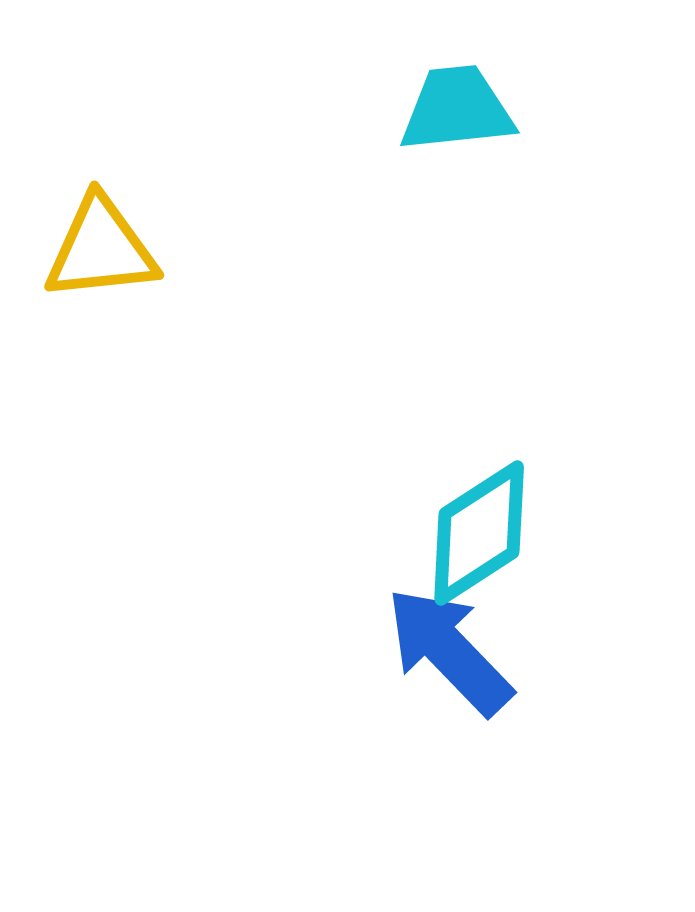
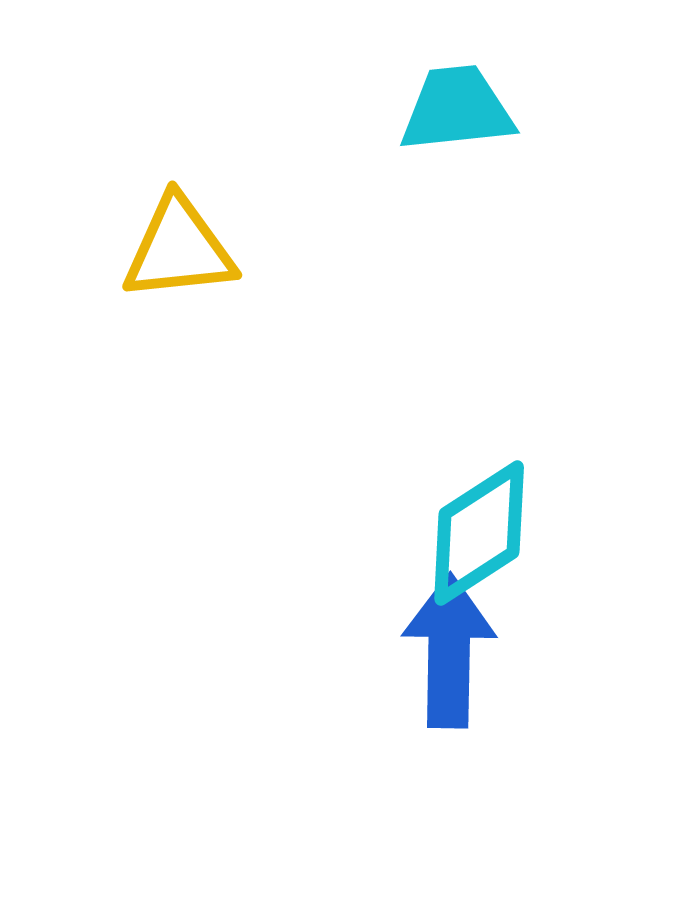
yellow triangle: moved 78 px right
blue arrow: rotated 45 degrees clockwise
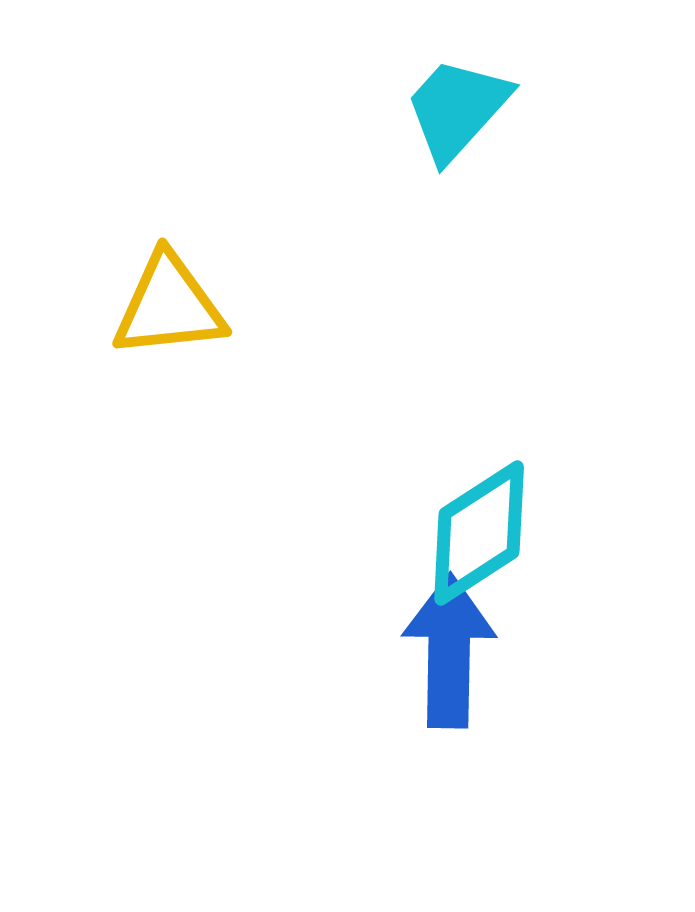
cyan trapezoid: rotated 42 degrees counterclockwise
yellow triangle: moved 10 px left, 57 px down
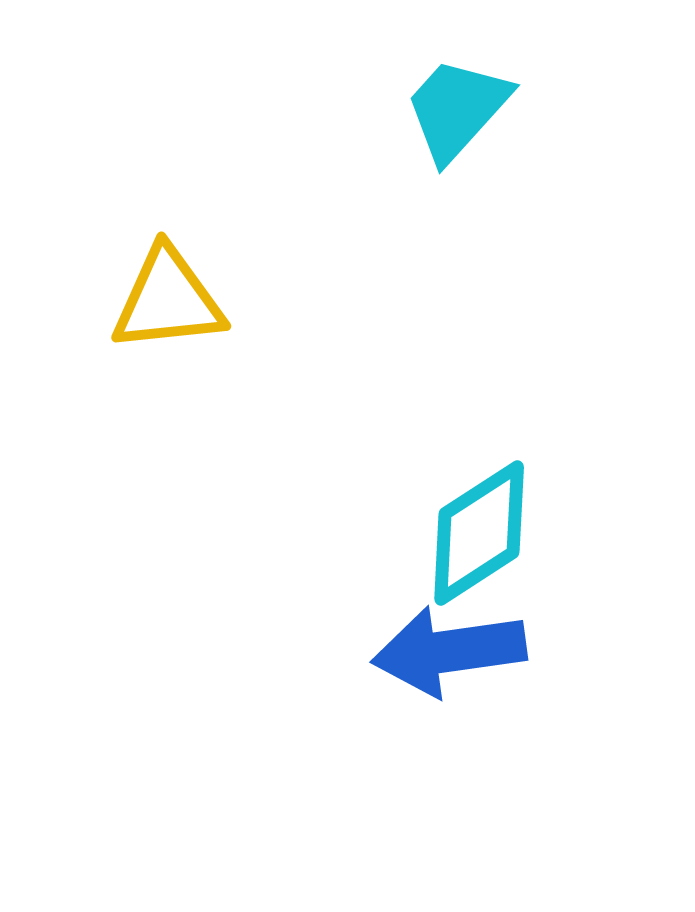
yellow triangle: moved 1 px left, 6 px up
blue arrow: rotated 99 degrees counterclockwise
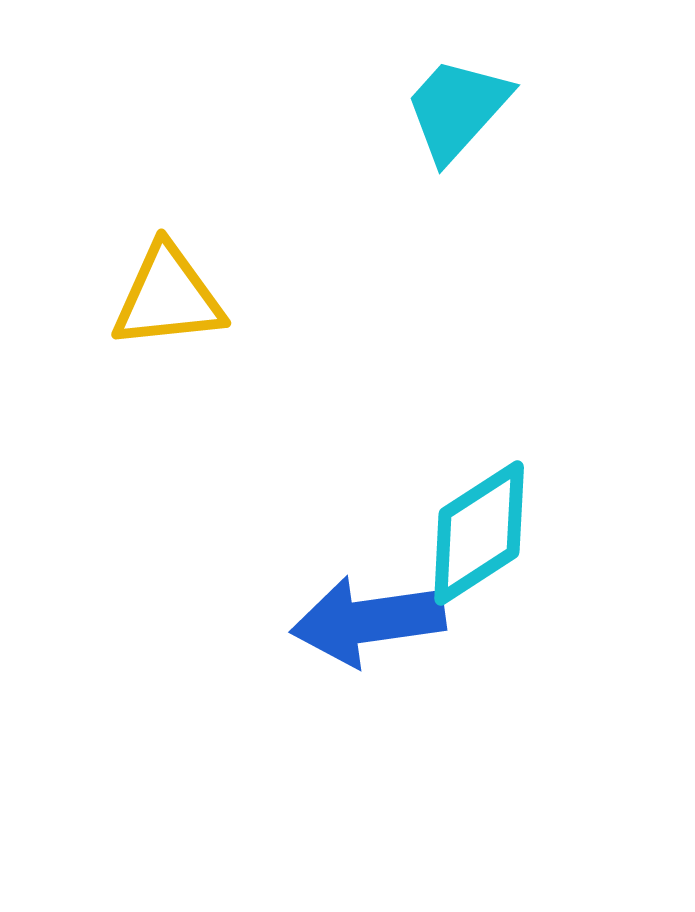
yellow triangle: moved 3 px up
blue arrow: moved 81 px left, 30 px up
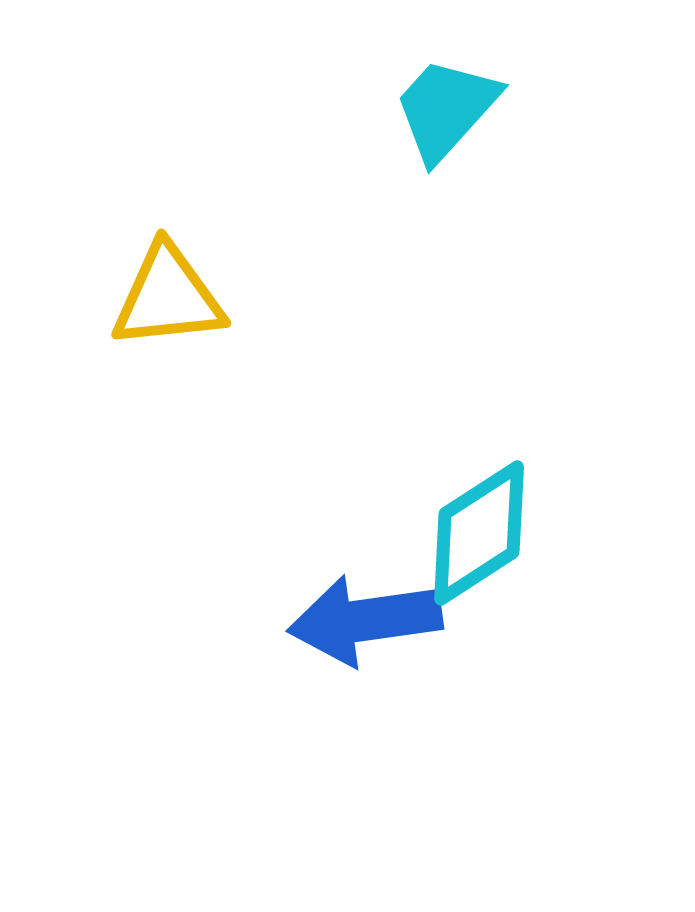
cyan trapezoid: moved 11 px left
blue arrow: moved 3 px left, 1 px up
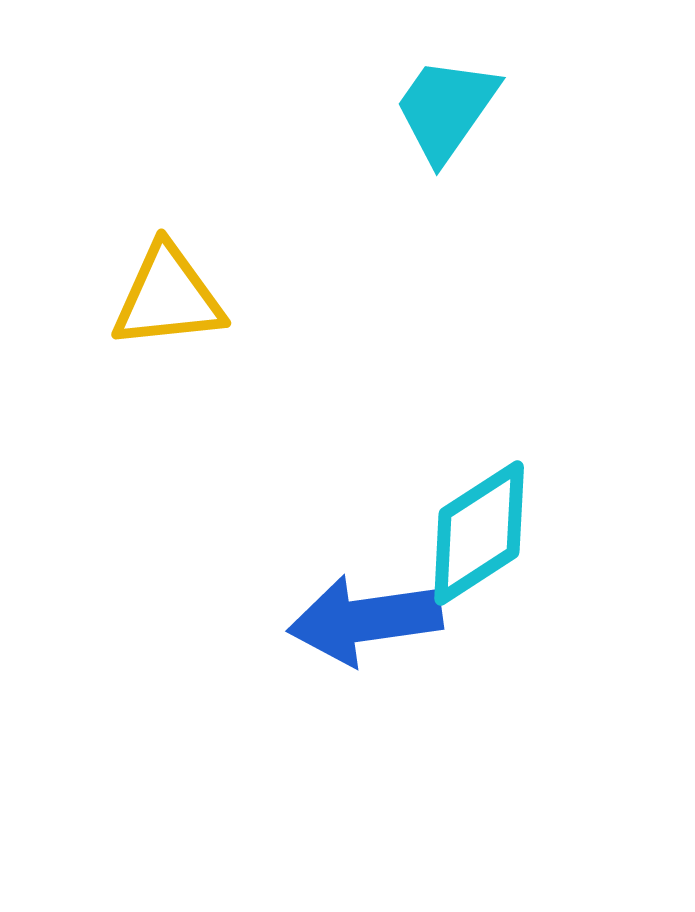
cyan trapezoid: rotated 7 degrees counterclockwise
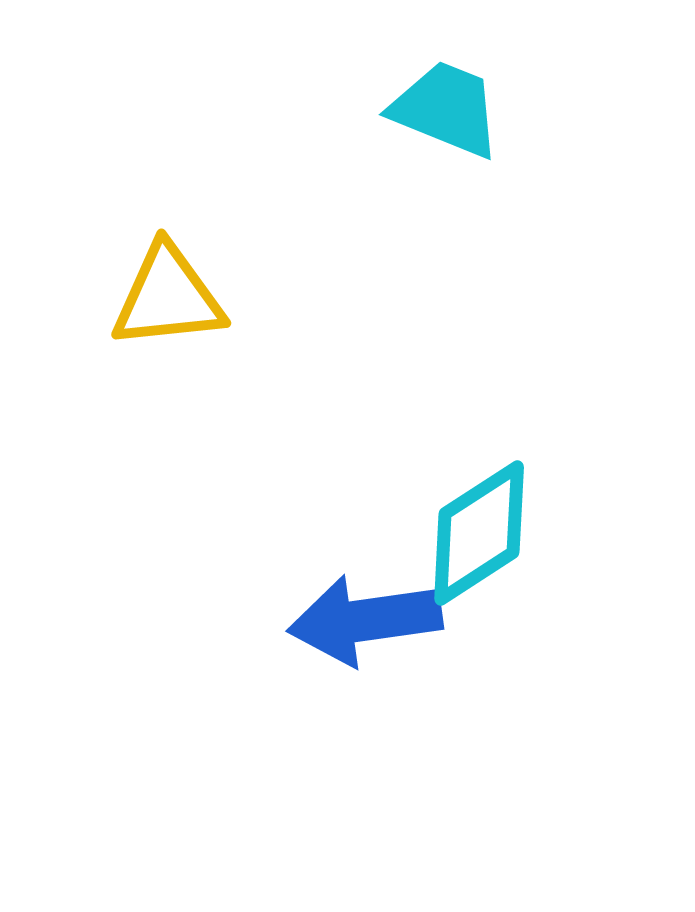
cyan trapezoid: rotated 77 degrees clockwise
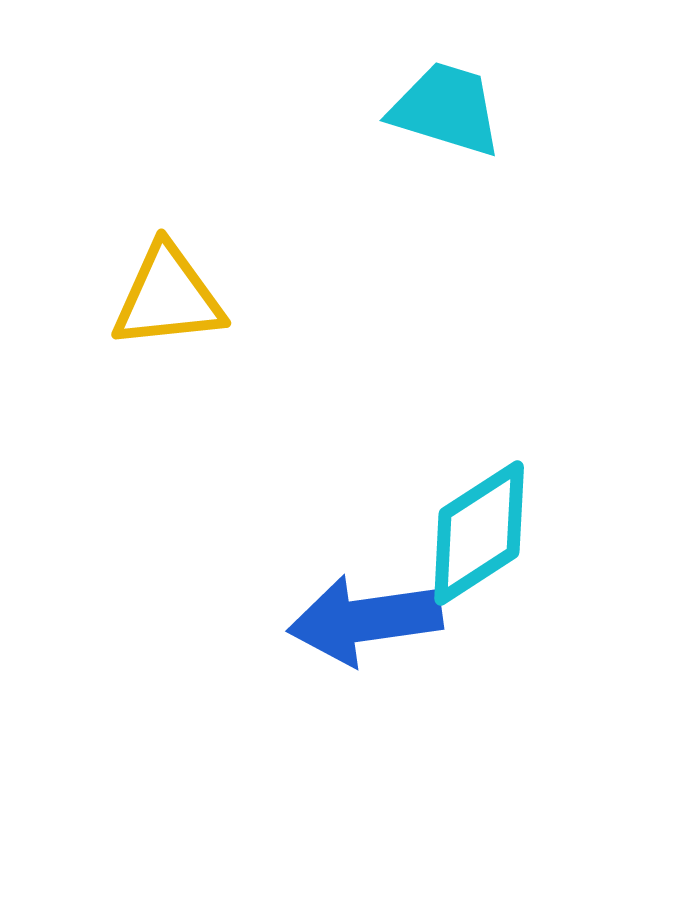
cyan trapezoid: rotated 5 degrees counterclockwise
